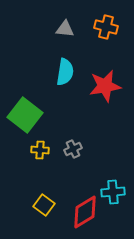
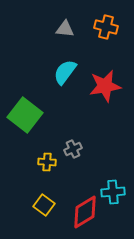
cyan semicircle: rotated 152 degrees counterclockwise
yellow cross: moved 7 px right, 12 px down
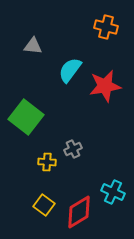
gray triangle: moved 32 px left, 17 px down
cyan semicircle: moved 5 px right, 2 px up
green square: moved 1 px right, 2 px down
cyan cross: rotated 30 degrees clockwise
red diamond: moved 6 px left
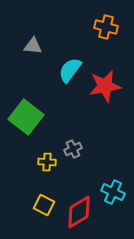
yellow square: rotated 10 degrees counterclockwise
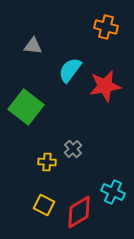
green square: moved 10 px up
gray cross: rotated 18 degrees counterclockwise
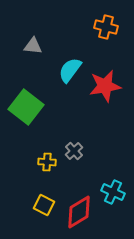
gray cross: moved 1 px right, 2 px down
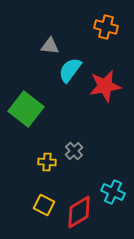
gray triangle: moved 17 px right
green square: moved 2 px down
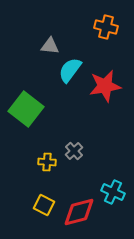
red diamond: rotated 16 degrees clockwise
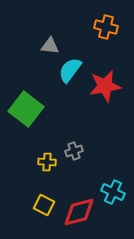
gray cross: rotated 24 degrees clockwise
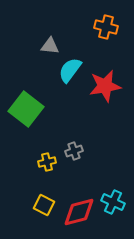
yellow cross: rotated 18 degrees counterclockwise
cyan cross: moved 10 px down
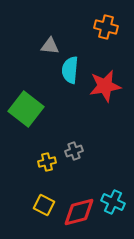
cyan semicircle: rotated 32 degrees counterclockwise
